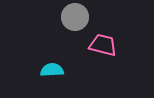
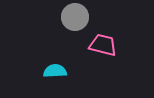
cyan semicircle: moved 3 px right, 1 px down
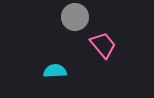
pink trapezoid: rotated 36 degrees clockwise
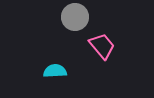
pink trapezoid: moved 1 px left, 1 px down
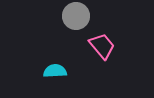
gray circle: moved 1 px right, 1 px up
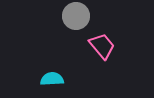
cyan semicircle: moved 3 px left, 8 px down
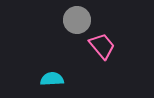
gray circle: moved 1 px right, 4 px down
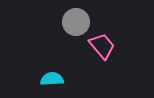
gray circle: moved 1 px left, 2 px down
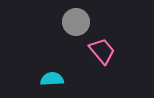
pink trapezoid: moved 5 px down
